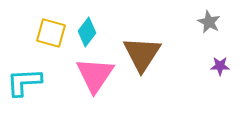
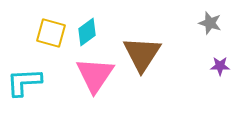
gray star: moved 1 px right, 1 px down; rotated 10 degrees counterclockwise
cyan diamond: rotated 16 degrees clockwise
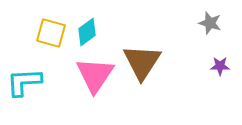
brown triangle: moved 8 px down
